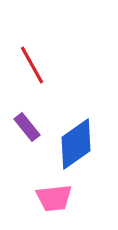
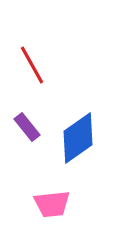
blue diamond: moved 2 px right, 6 px up
pink trapezoid: moved 2 px left, 6 px down
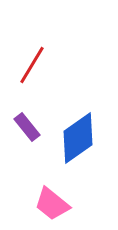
red line: rotated 60 degrees clockwise
pink trapezoid: rotated 45 degrees clockwise
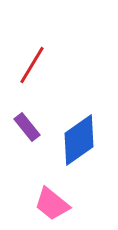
blue diamond: moved 1 px right, 2 px down
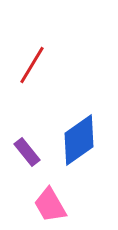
purple rectangle: moved 25 px down
pink trapezoid: moved 2 px left, 1 px down; rotated 21 degrees clockwise
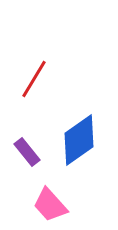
red line: moved 2 px right, 14 px down
pink trapezoid: rotated 12 degrees counterclockwise
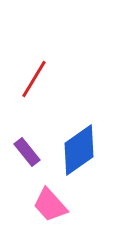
blue diamond: moved 10 px down
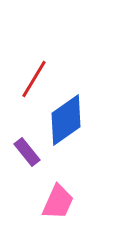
blue diamond: moved 13 px left, 30 px up
pink trapezoid: moved 8 px right, 3 px up; rotated 114 degrees counterclockwise
